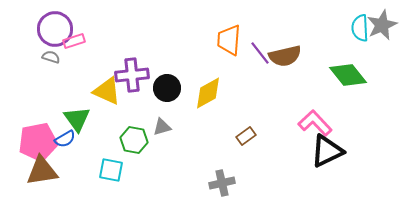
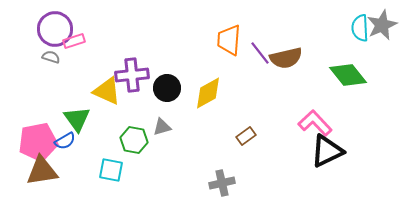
brown semicircle: moved 1 px right, 2 px down
blue semicircle: moved 2 px down
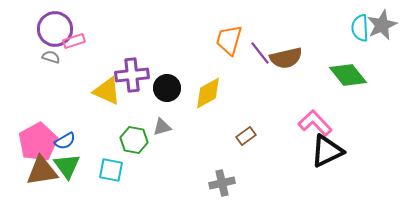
orange trapezoid: rotated 12 degrees clockwise
green triangle: moved 10 px left, 47 px down
pink pentagon: rotated 18 degrees counterclockwise
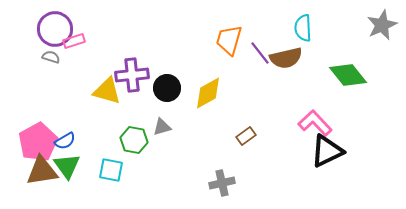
cyan semicircle: moved 57 px left
yellow triangle: rotated 8 degrees counterclockwise
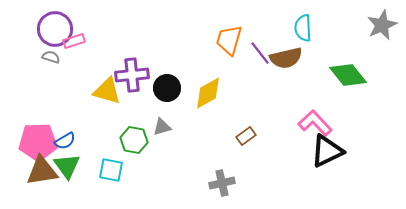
pink pentagon: rotated 27 degrees clockwise
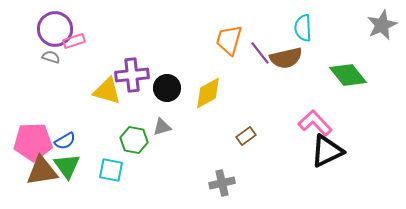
pink pentagon: moved 5 px left
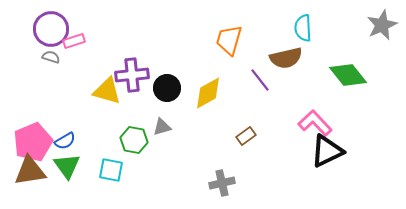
purple circle: moved 4 px left
purple line: moved 27 px down
pink pentagon: rotated 21 degrees counterclockwise
brown triangle: moved 12 px left
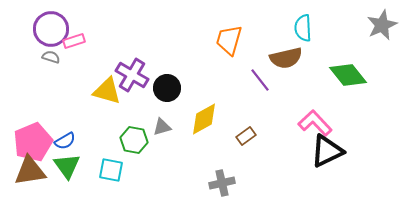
purple cross: rotated 36 degrees clockwise
yellow diamond: moved 4 px left, 26 px down
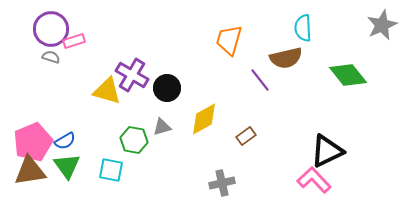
pink L-shape: moved 1 px left, 57 px down
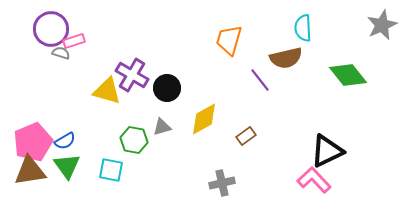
gray semicircle: moved 10 px right, 4 px up
